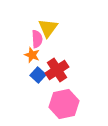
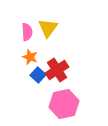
pink semicircle: moved 10 px left, 7 px up
orange star: moved 2 px left, 2 px down
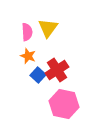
orange star: moved 2 px left, 1 px up
pink hexagon: rotated 24 degrees clockwise
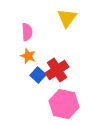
yellow triangle: moved 19 px right, 10 px up
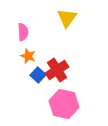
pink semicircle: moved 4 px left
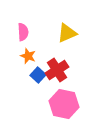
yellow triangle: moved 15 px down; rotated 30 degrees clockwise
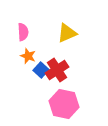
blue square: moved 3 px right, 5 px up
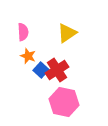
yellow triangle: rotated 10 degrees counterclockwise
pink hexagon: moved 2 px up
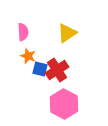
blue square: moved 1 px left, 1 px up; rotated 28 degrees counterclockwise
pink hexagon: moved 2 px down; rotated 16 degrees clockwise
